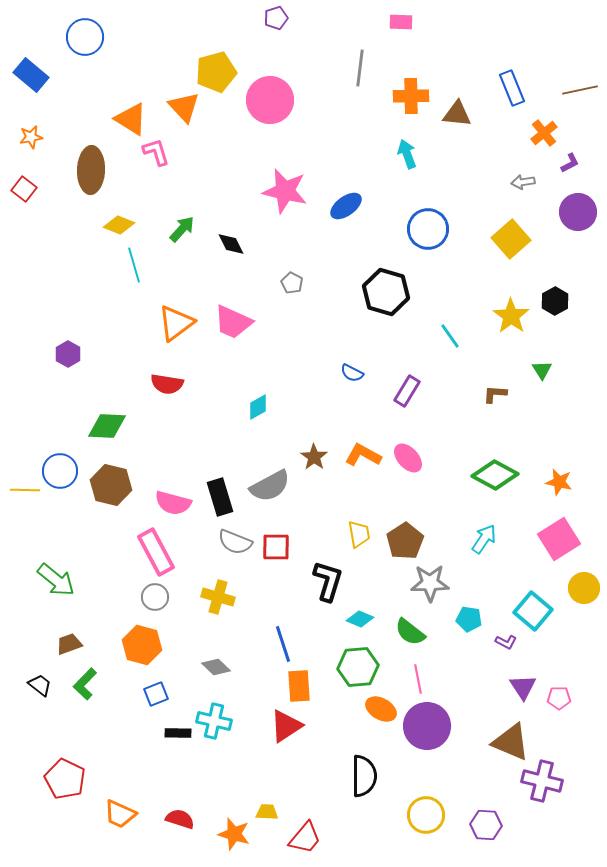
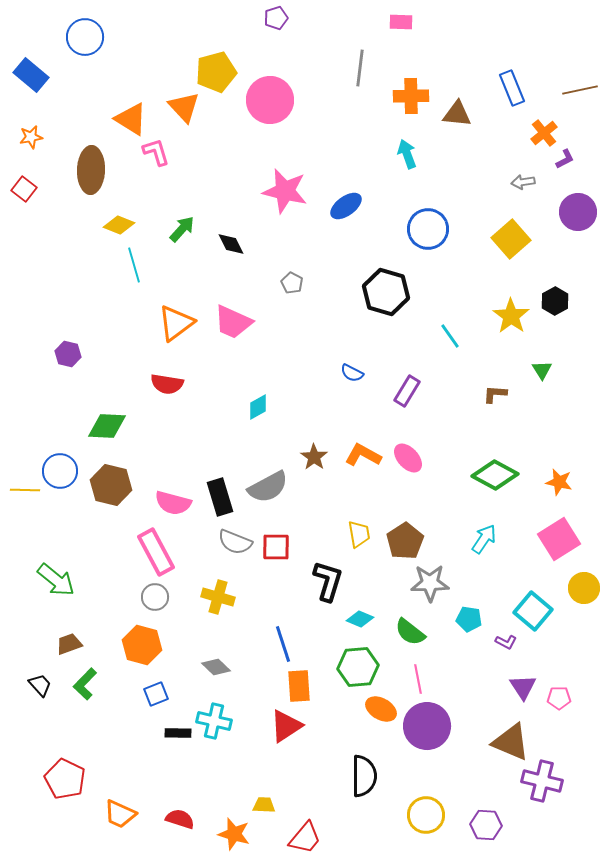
purple L-shape at (570, 163): moved 5 px left, 4 px up
purple hexagon at (68, 354): rotated 15 degrees counterclockwise
gray semicircle at (270, 486): moved 2 px left, 1 px down
black trapezoid at (40, 685): rotated 10 degrees clockwise
yellow trapezoid at (267, 812): moved 3 px left, 7 px up
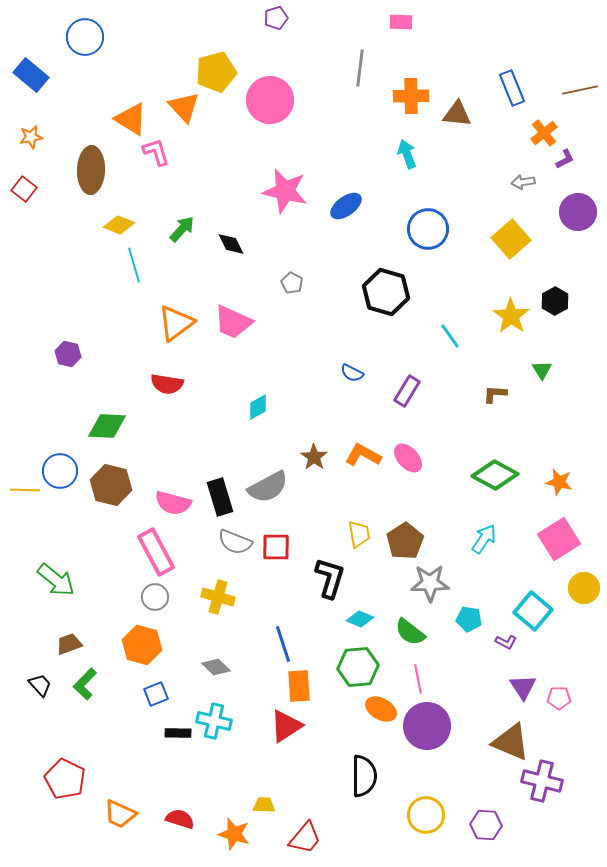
black L-shape at (328, 581): moved 2 px right, 3 px up
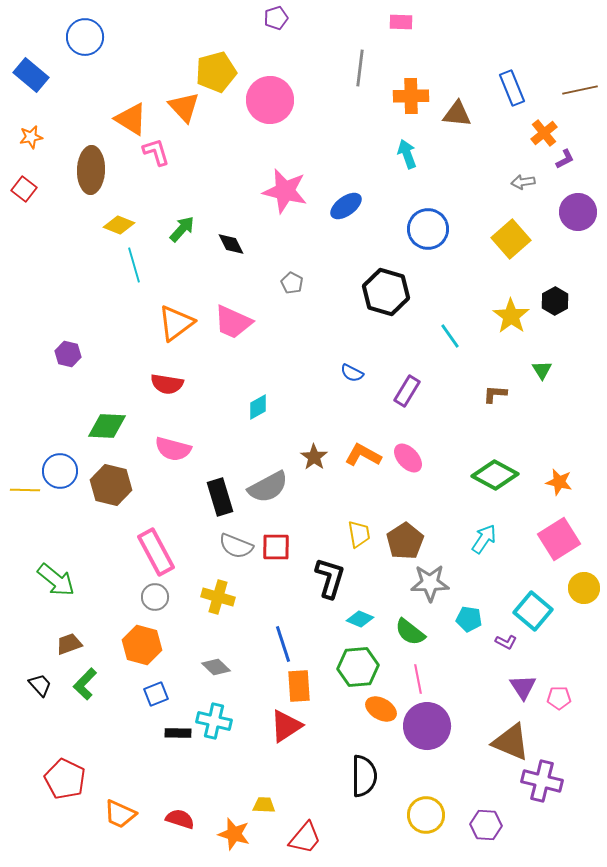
pink semicircle at (173, 503): moved 54 px up
gray semicircle at (235, 542): moved 1 px right, 4 px down
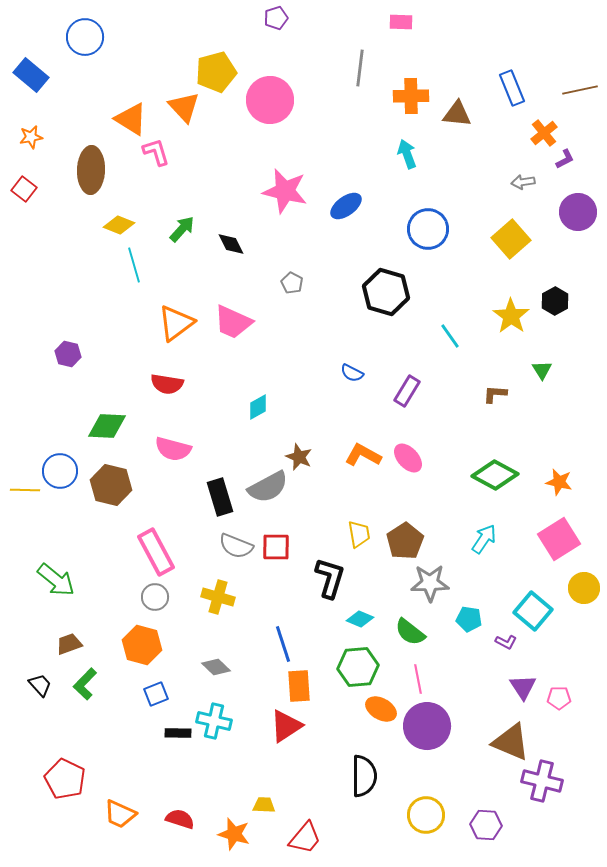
brown star at (314, 457): moved 15 px left; rotated 12 degrees counterclockwise
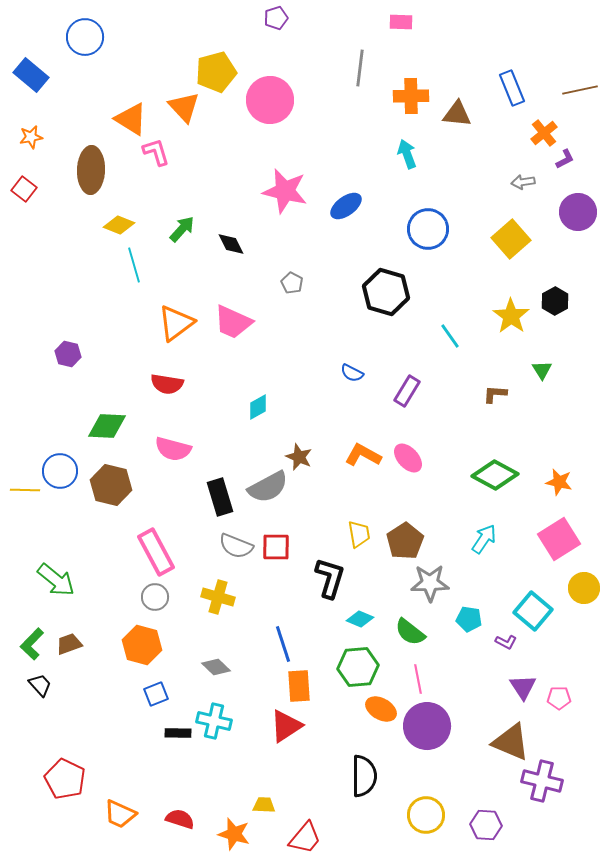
green L-shape at (85, 684): moved 53 px left, 40 px up
